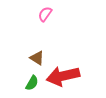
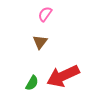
brown triangle: moved 3 px right, 16 px up; rotated 35 degrees clockwise
red arrow: rotated 12 degrees counterclockwise
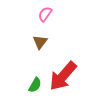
red arrow: rotated 24 degrees counterclockwise
green semicircle: moved 3 px right, 2 px down
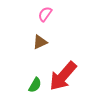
brown triangle: rotated 28 degrees clockwise
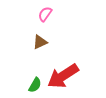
red arrow: rotated 16 degrees clockwise
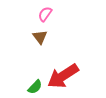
brown triangle: moved 5 px up; rotated 42 degrees counterclockwise
green semicircle: moved 2 px down; rotated 14 degrees clockwise
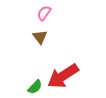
pink semicircle: moved 1 px left, 1 px up
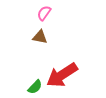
brown triangle: rotated 42 degrees counterclockwise
red arrow: moved 1 px left, 1 px up
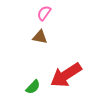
red arrow: moved 4 px right
green semicircle: moved 2 px left
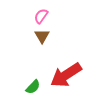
pink semicircle: moved 3 px left, 3 px down
brown triangle: moved 2 px right, 1 px up; rotated 49 degrees clockwise
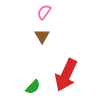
pink semicircle: moved 3 px right, 4 px up
red arrow: rotated 32 degrees counterclockwise
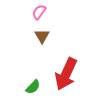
pink semicircle: moved 5 px left
red arrow: moved 1 px up
